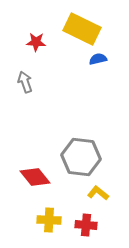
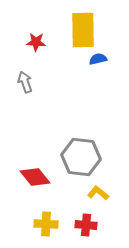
yellow rectangle: moved 1 px right, 1 px down; rotated 63 degrees clockwise
yellow cross: moved 3 px left, 4 px down
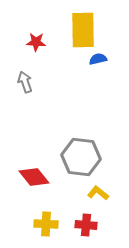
red diamond: moved 1 px left
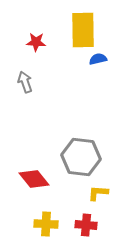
red diamond: moved 2 px down
yellow L-shape: rotated 35 degrees counterclockwise
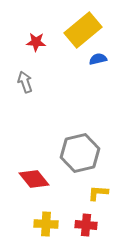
yellow rectangle: rotated 51 degrees clockwise
gray hexagon: moved 1 px left, 4 px up; rotated 21 degrees counterclockwise
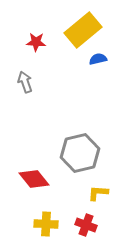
red cross: rotated 15 degrees clockwise
